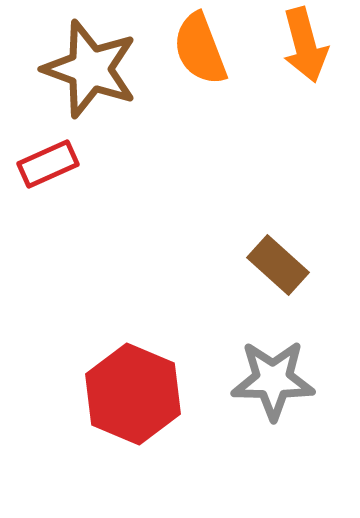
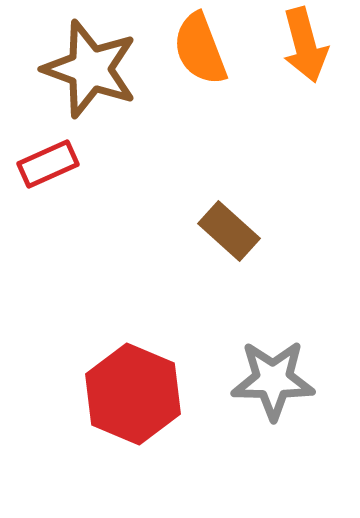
brown rectangle: moved 49 px left, 34 px up
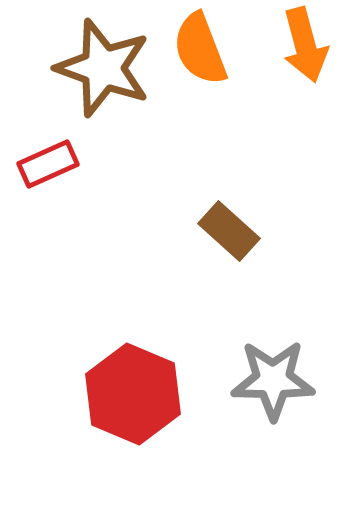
brown star: moved 13 px right, 1 px up
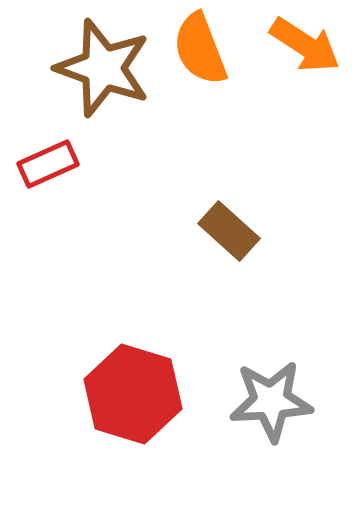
orange arrow: rotated 42 degrees counterclockwise
gray star: moved 2 px left, 21 px down; rotated 4 degrees counterclockwise
red hexagon: rotated 6 degrees counterclockwise
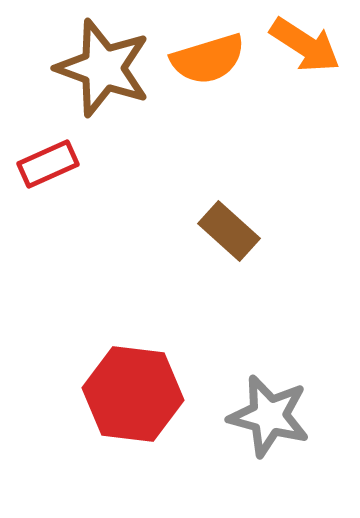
orange semicircle: moved 8 px right, 10 px down; rotated 86 degrees counterclockwise
red hexagon: rotated 10 degrees counterclockwise
gray star: moved 2 px left, 15 px down; rotated 18 degrees clockwise
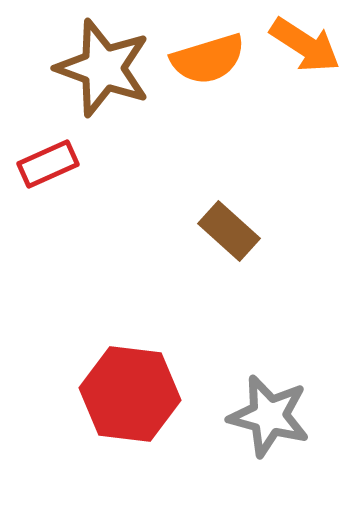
red hexagon: moved 3 px left
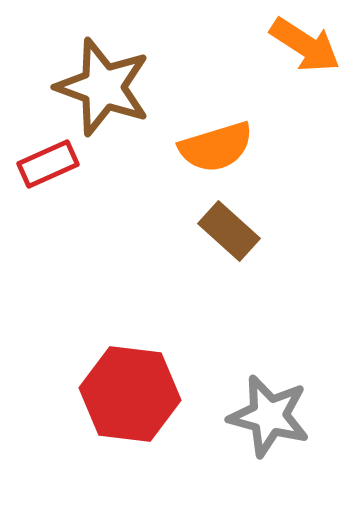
orange semicircle: moved 8 px right, 88 px down
brown star: moved 19 px down
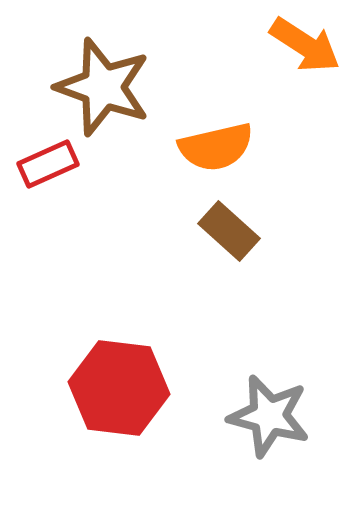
orange semicircle: rotated 4 degrees clockwise
red hexagon: moved 11 px left, 6 px up
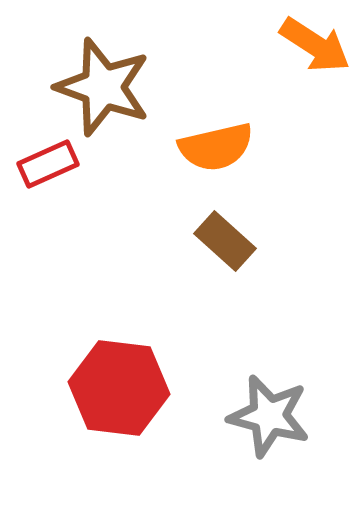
orange arrow: moved 10 px right
brown rectangle: moved 4 px left, 10 px down
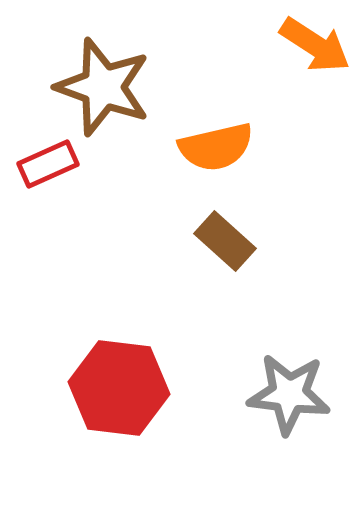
gray star: moved 20 px right, 22 px up; rotated 8 degrees counterclockwise
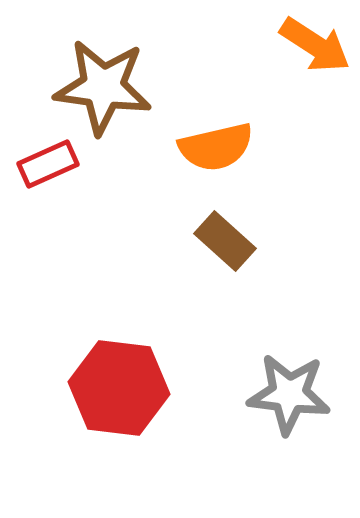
brown star: rotated 12 degrees counterclockwise
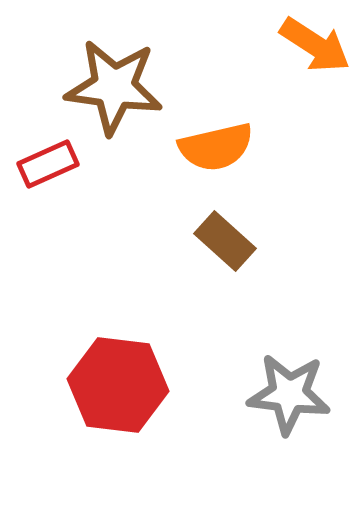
brown star: moved 11 px right
red hexagon: moved 1 px left, 3 px up
